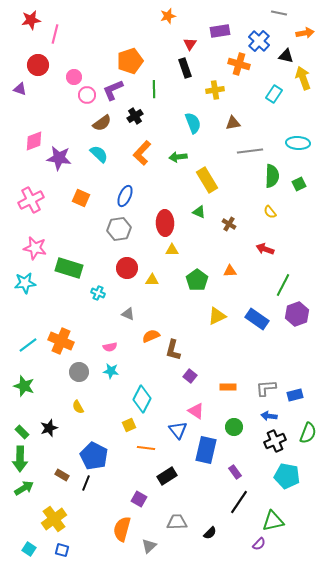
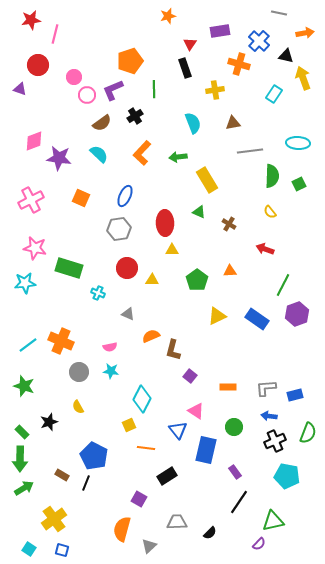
black star at (49, 428): moved 6 px up
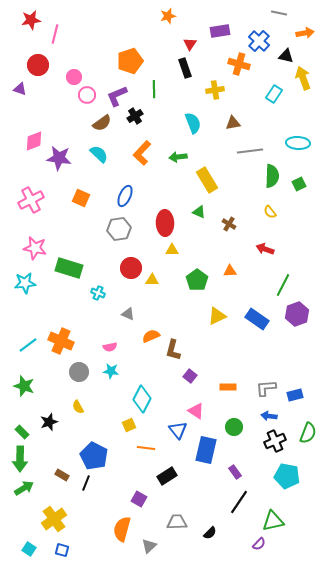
purple L-shape at (113, 90): moved 4 px right, 6 px down
red circle at (127, 268): moved 4 px right
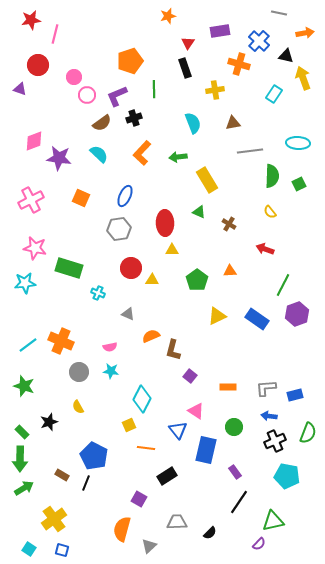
red triangle at (190, 44): moved 2 px left, 1 px up
black cross at (135, 116): moved 1 px left, 2 px down; rotated 14 degrees clockwise
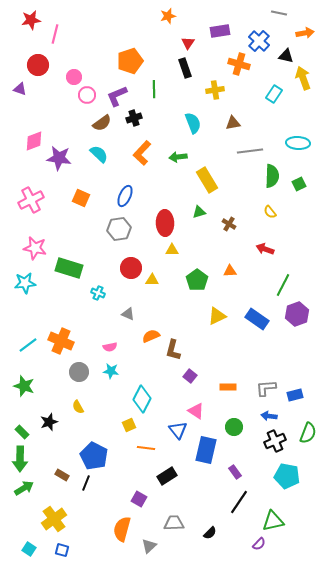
green triangle at (199, 212): rotated 40 degrees counterclockwise
gray trapezoid at (177, 522): moved 3 px left, 1 px down
